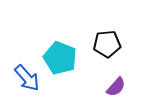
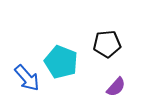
cyan pentagon: moved 1 px right, 4 px down
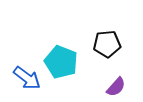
blue arrow: rotated 12 degrees counterclockwise
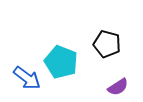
black pentagon: rotated 20 degrees clockwise
purple semicircle: moved 2 px right; rotated 15 degrees clockwise
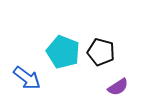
black pentagon: moved 6 px left, 8 px down
cyan pentagon: moved 2 px right, 10 px up
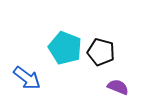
cyan pentagon: moved 2 px right, 4 px up
purple semicircle: rotated 125 degrees counterclockwise
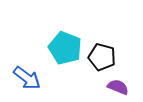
black pentagon: moved 1 px right, 5 px down
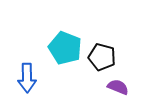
blue arrow: rotated 52 degrees clockwise
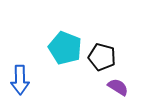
blue arrow: moved 7 px left, 2 px down
purple semicircle: rotated 10 degrees clockwise
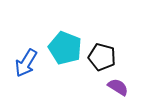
blue arrow: moved 6 px right, 17 px up; rotated 32 degrees clockwise
